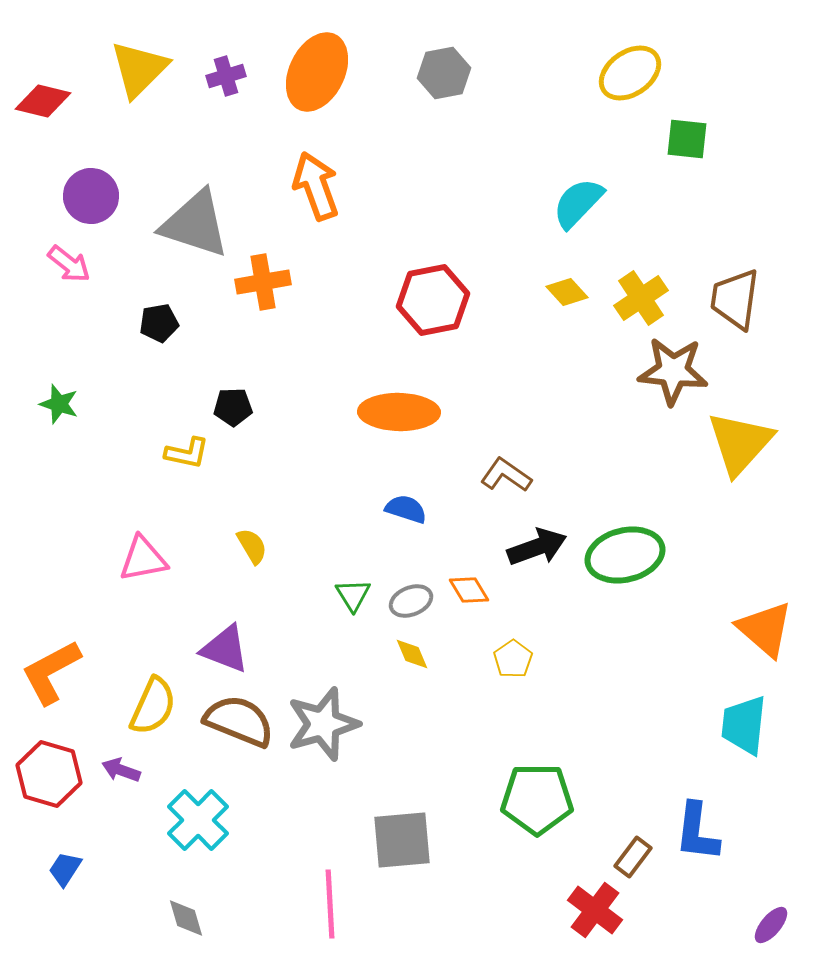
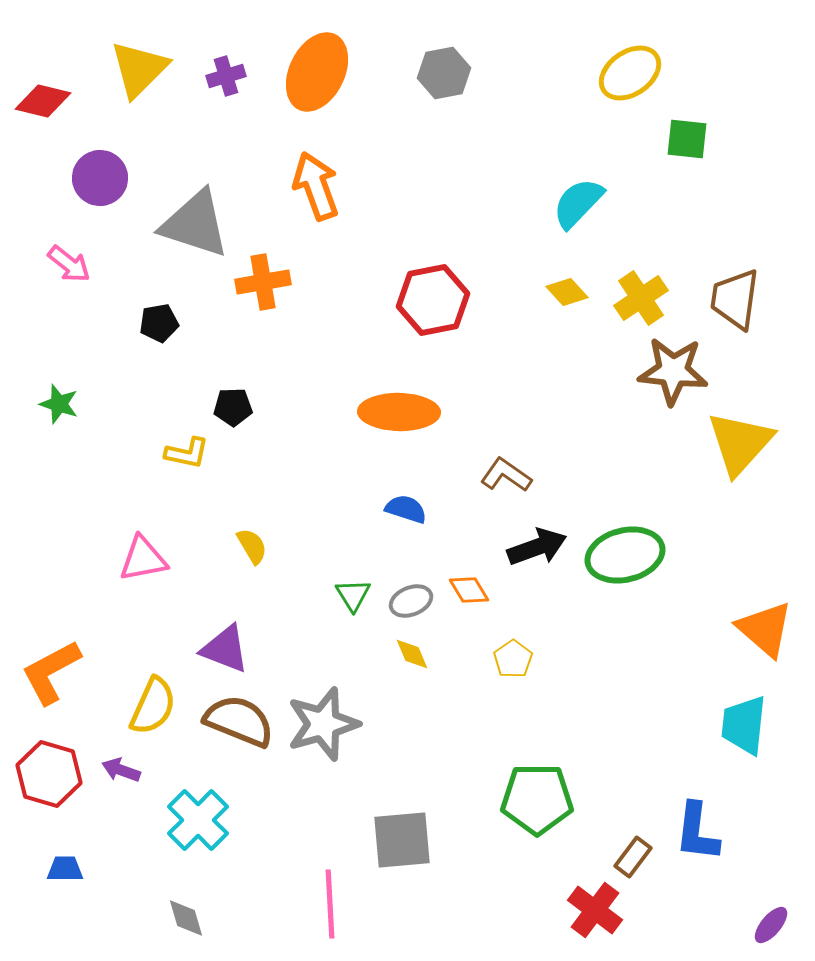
purple circle at (91, 196): moved 9 px right, 18 px up
blue trapezoid at (65, 869): rotated 57 degrees clockwise
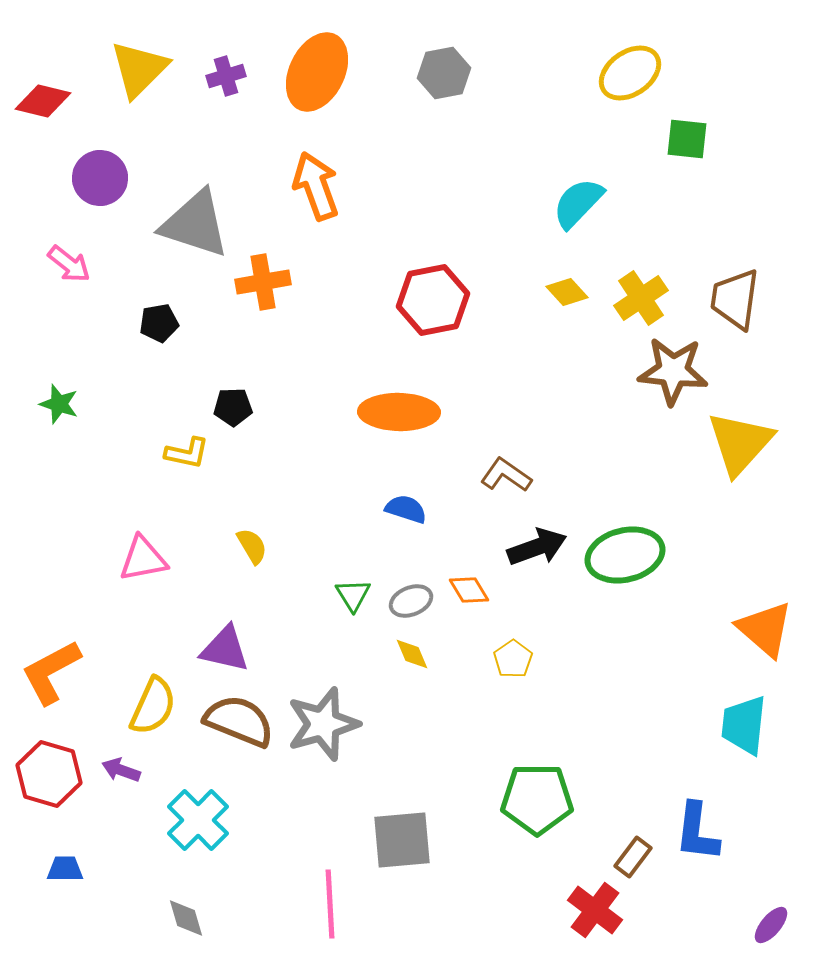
purple triangle at (225, 649): rotated 8 degrees counterclockwise
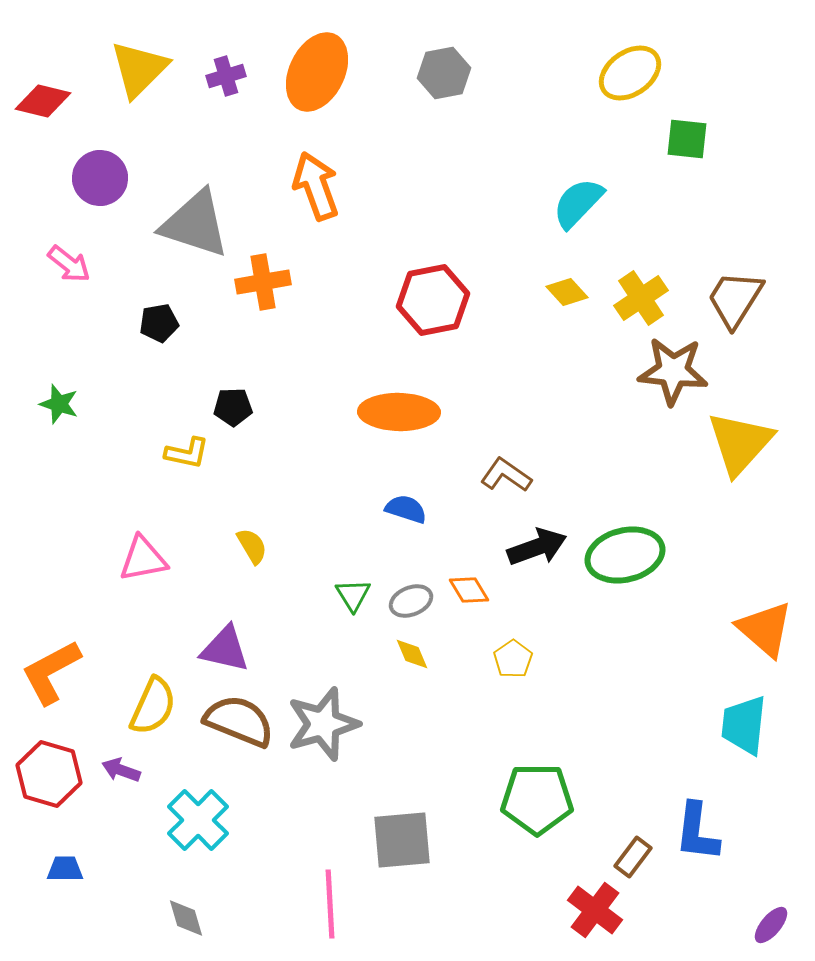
brown trapezoid at (735, 299): rotated 24 degrees clockwise
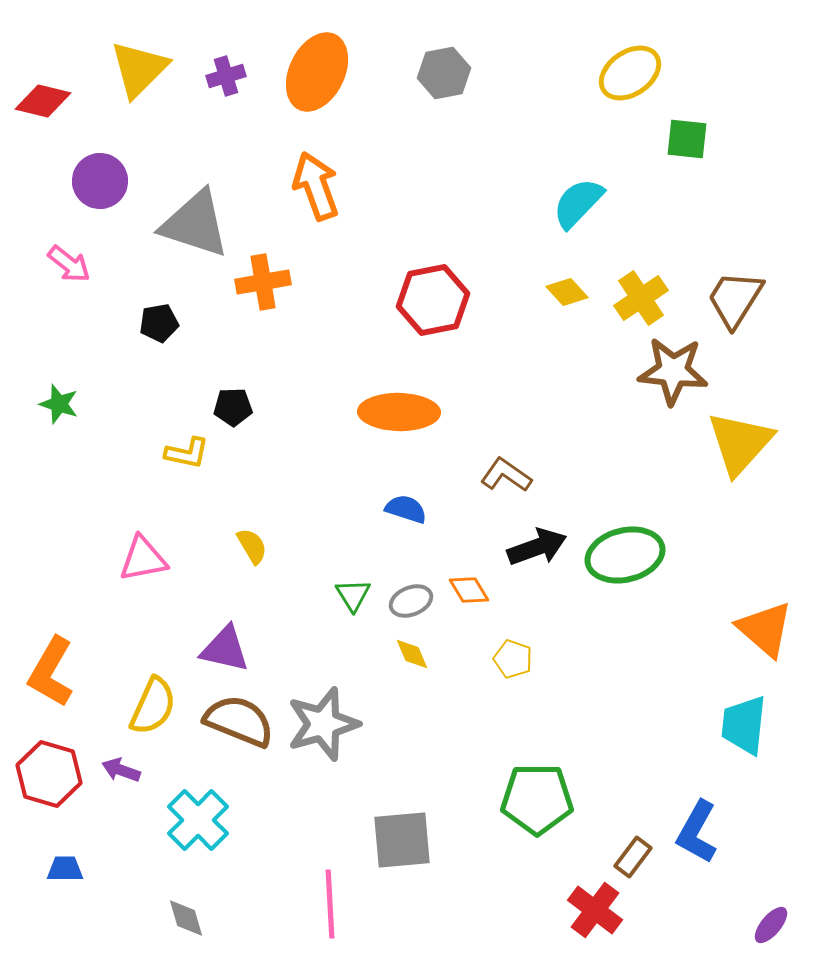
purple circle at (100, 178): moved 3 px down
yellow pentagon at (513, 659): rotated 18 degrees counterclockwise
orange L-shape at (51, 672): rotated 32 degrees counterclockwise
blue L-shape at (697, 832): rotated 22 degrees clockwise
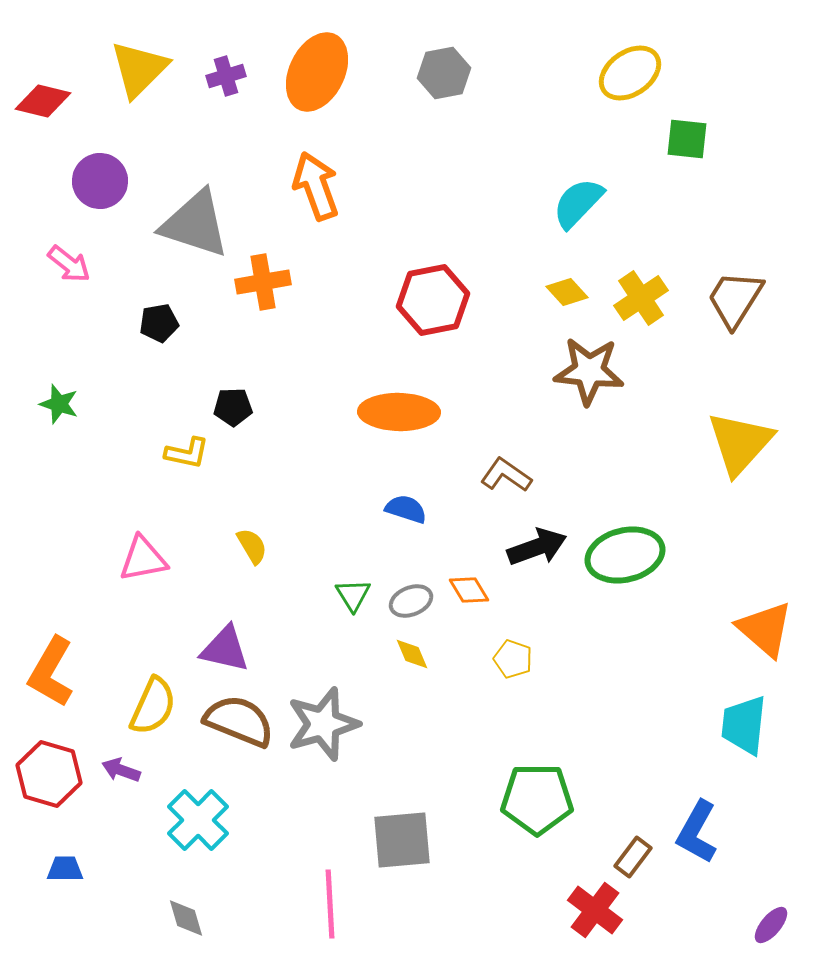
brown star at (673, 371): moved 84 px left
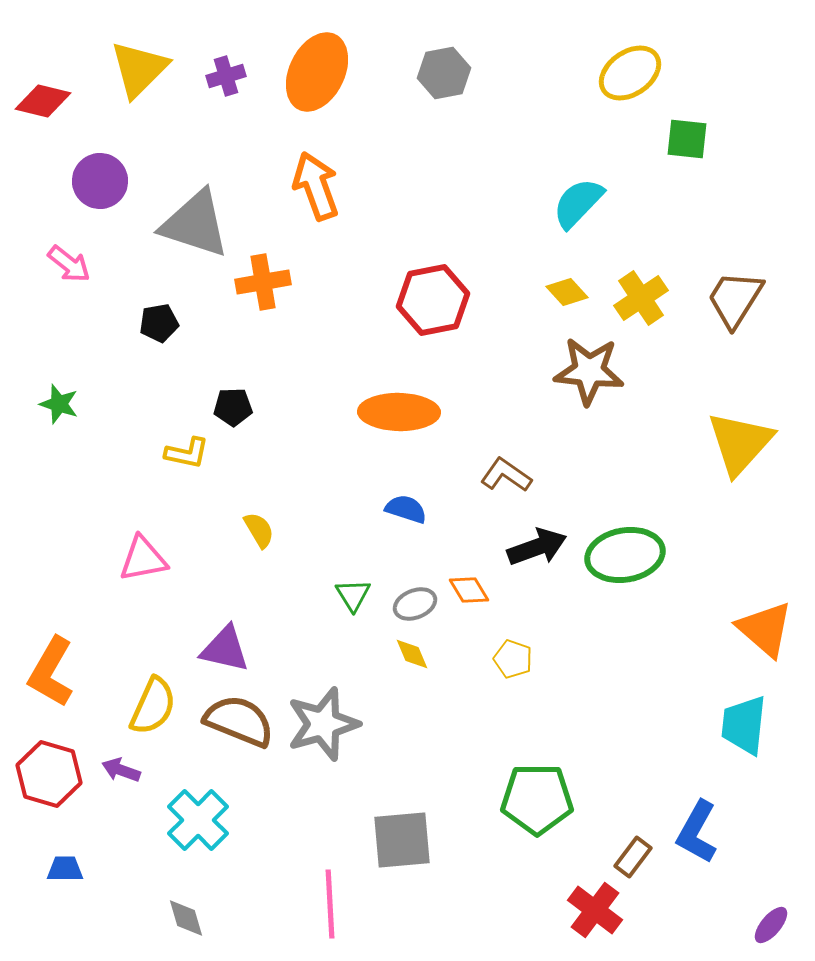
yellow semicircle at (252, 546): moved 7 px right, 16 px up
green ellipse at (625, 555): rotated 4 degrees clockwise
gray ellipse at (411, 601): moved 4 px right, 3 px down
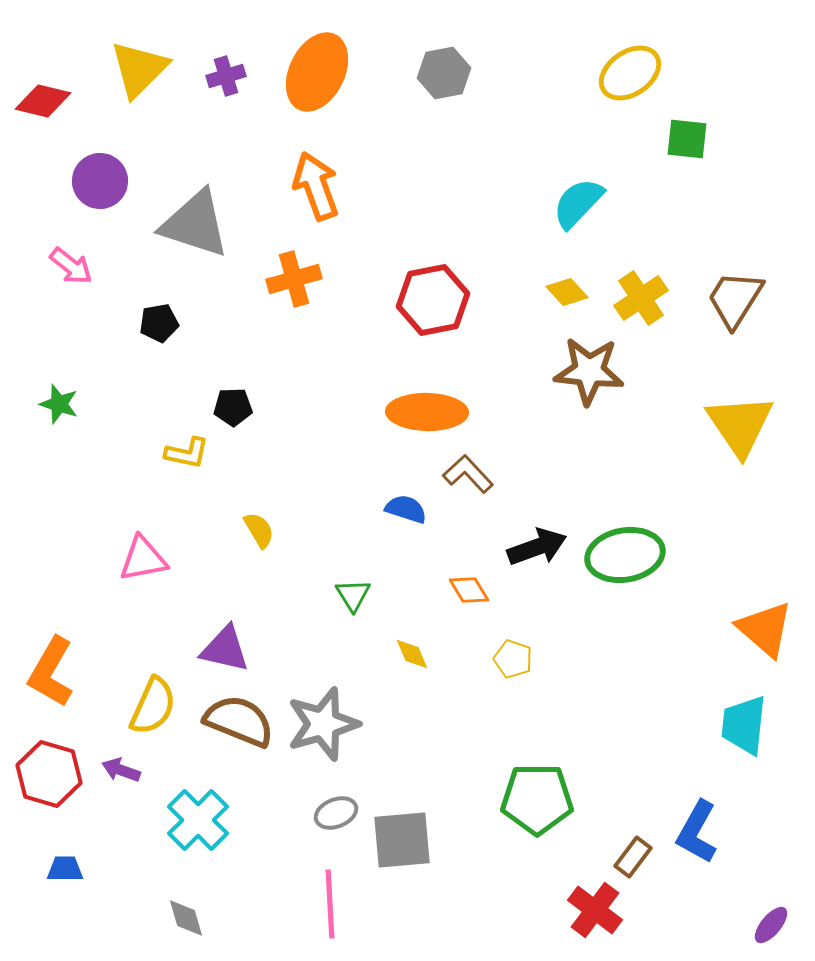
pink arrow at (69, 264): moved 2 px right, 2 px down
orange cross at (263, 282): moved 31 px right, 3 px up; rotated 6 degrees counterclockwise
orange ellipse at (399, 412): moved 28 px right
yellow triangle at (740, 443): moved 18 px up; rotated 16 degrees counterclockwise
brown L-shape at (506, 475): moved 38 px left, 1 px up; rotated 12 degrees clockwise
gray ellipse at (415, 604): moved 79 px left, 209 px down
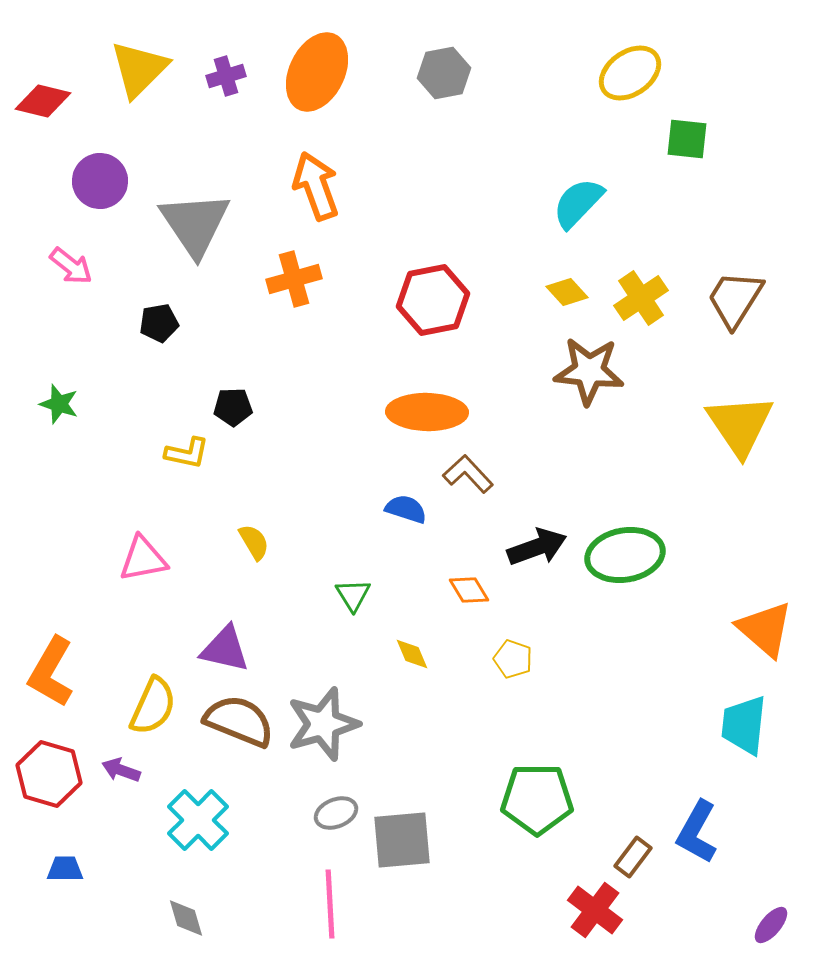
gray triangle at (195, 224): rotated 38 degrees clockwise
yellow semicircle at (259, 530): moved 5 px left, 12 px down
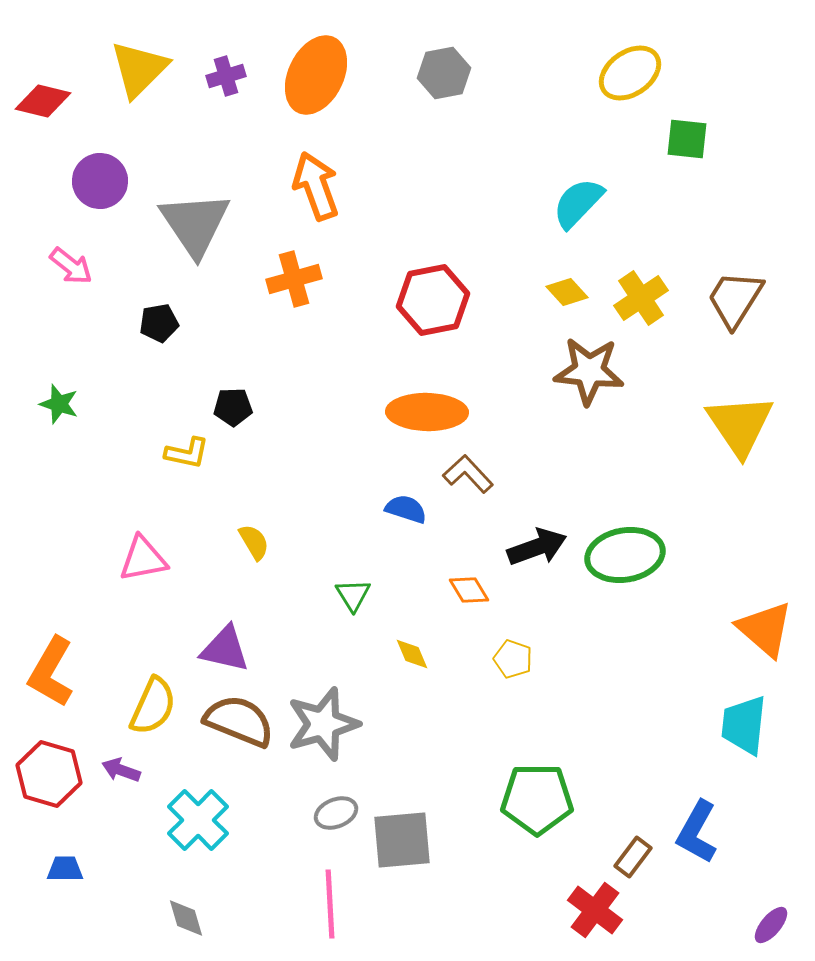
orange ellipse at (317, 72): moved 1 px left, 3 px down
